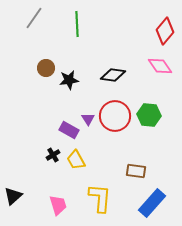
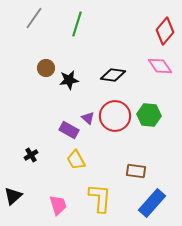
green line: rotated 20 degrees clockwise
purple triangle: moved 1 px up; rotated 16 degrees counterclockwise
black cross: moved 22 px left
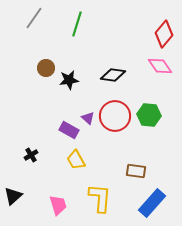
red diamond: moved 1 px left, 3 px down
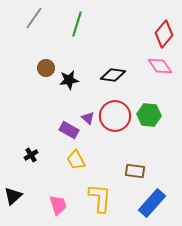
brown rectangle: moved 1 px left
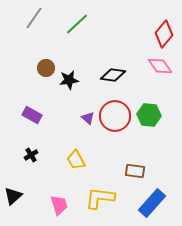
green line: rotated 30 degrees clockwise
purple rectangle: moved 37 px left, 15 px up
yellow L-shape: rotated 88 degrees counterclockwise
pink trapezoid: moved 1 px right
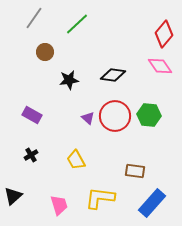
brown circle: moved 1 px left, 16 px up
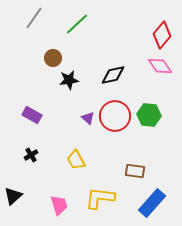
red diamond: moved 2 px left, 1 px down
brown circle: moved 8 px right, 6 px down
black diamond: rotated 20 degrees counterclockwise
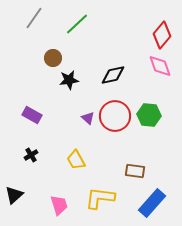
pink diamond: rotated 15 degrees clockwise
black triangle: moved 1 px right, 1 px up
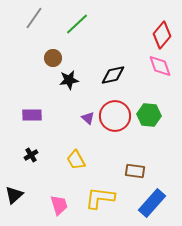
purple rectangle: rotated 30 degrees counterclockwise
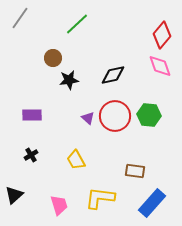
gray line: moved 14 px left
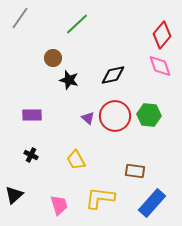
black star: rotated 24 degrees clockwise
black cross: rotated 32 degrees counterclockwise
